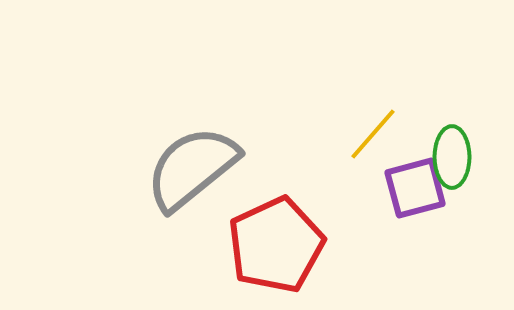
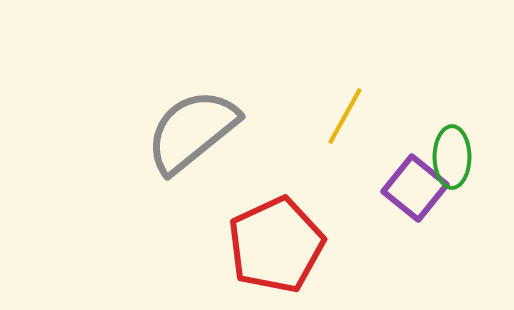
yellow line: moved 28 px left, 18 px up; rotated 12 degrees counterclockwise
gray semicircle: moved 37 px up
purple square: rotated 36 degrees counterclockwise
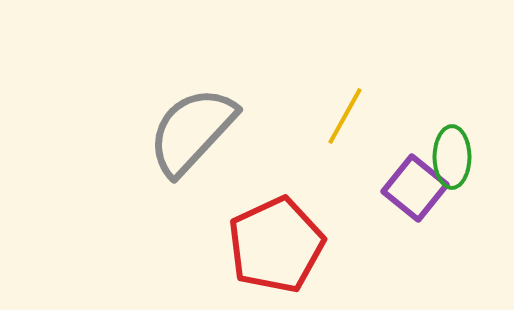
gray semicircle: rotated 8 degrees counterclockwise
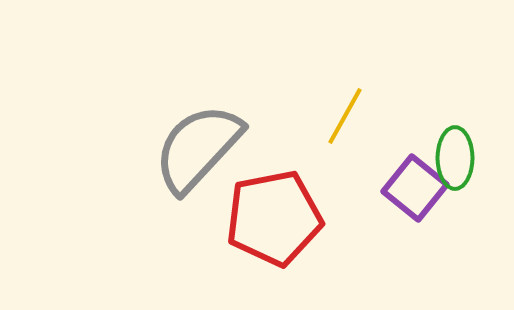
gray semicircle: moved 6 px right, 17 px down
green ellipse: moved 3 px right, 1 px down
red pentagon: moved 2 px left, 27 px up; rotated 14 degrees clockwise
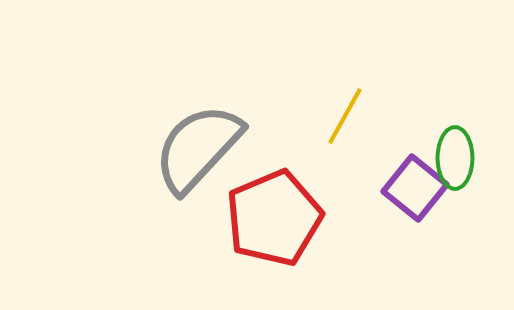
red pentagon: rotated 12 degrees counterclockwise
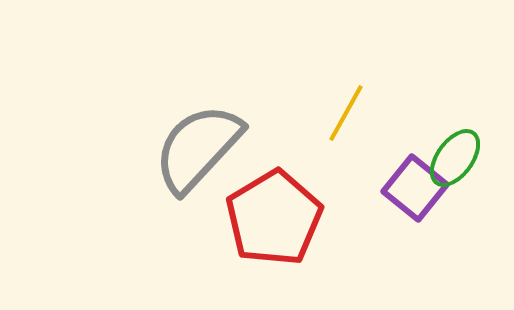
yellow line: moved 1 px right, 3 px up
green ellipse: rotated 36 degrees clockwise
red pentagon: rotated 8 degrees counterclockwise
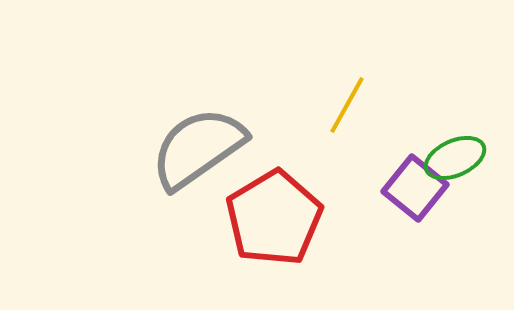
yellow line: moved 1 px right, 8 px up
gray semicircle: rotated 12 degrees clockwise
green ellipse: rotated 30 degrees clockwise
